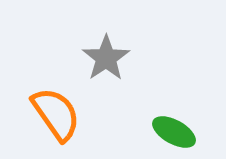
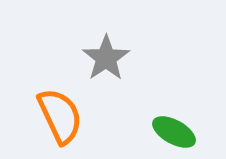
orange semicircle: moved 4 px right, 2 px down; rotated 10 degrees clockwise
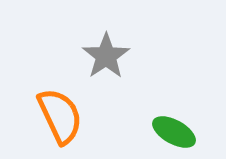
gray star: moved 2 px up
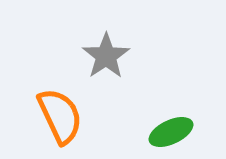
green ellipse: moved 3 px left; rotated 54 degrees counterclockwise
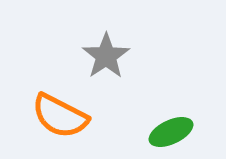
orange semicircle: rotated 142 degrees clockwise
